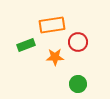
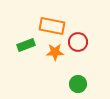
orange rectangle: moved 1 px down; rotated 20 degrees clockwise
orange star: moved 5 px up
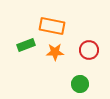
red circle: moved 11 px right, 8 px down
green circle: moved 2 px right
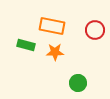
green rectangle: rotated 36 degrees clockwise
red circle: moved 6 px right, 20 px up
green circle: moved 2 px left, 1 px up
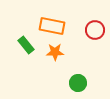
green rectangle: rotated 36 degrees clockwise
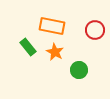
green rectangle: moved 2 px right, 2 px down
orange star: rotated 30 degrees clockwise
green circle: moved 1 px right, 13 px up
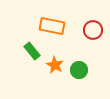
red circle: moved 2 px left
green rectangle: moved 4 px right, 4 px down
orange star: moved 13 px down
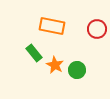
red circle: moved 4 px right, 1 px up
green rectangle: moved 2 px right, 2 px down
green circle: moved 2 px left
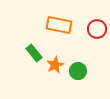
orange rectangle: moved 7 px right, 1 px up
orange star: rotated 18 degrees clockwise
green circle: moved 1 px right, 1 px down
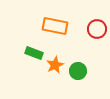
orange rectangle: moved 4 px left, 1 px down
green rectangle: rotated 30 degrees counterclockwise
